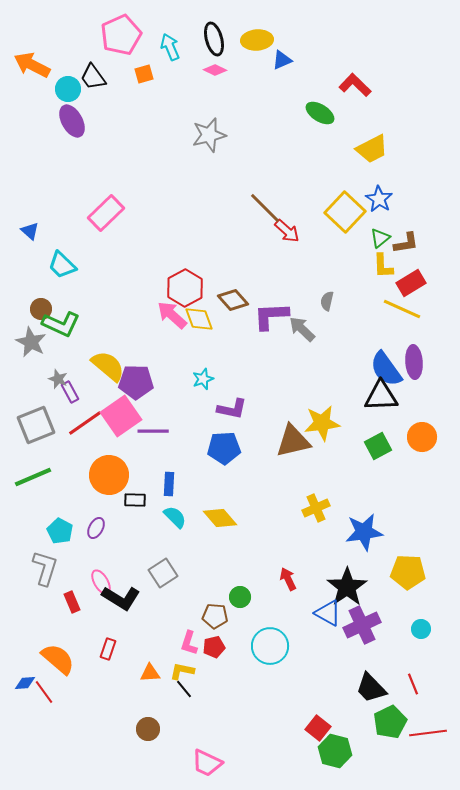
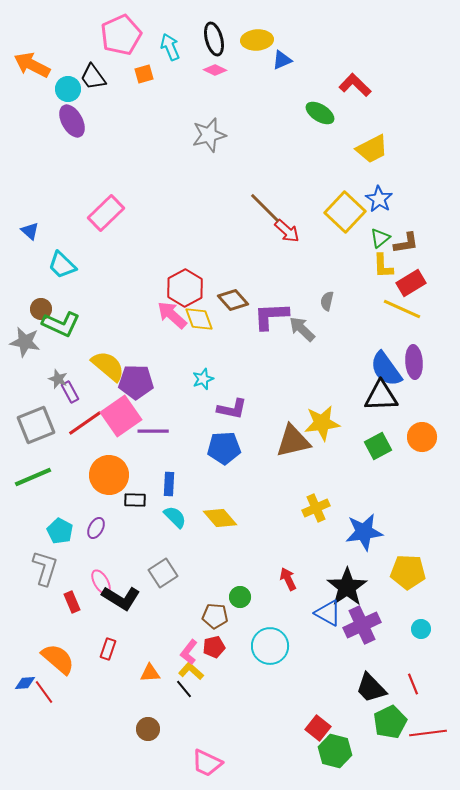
gray star at (31, 342): moved 6 px left; rotated 16 degrees counterclockwise
pink L-shape at (189, 643): moved 9 px down; rotated 20 degrees clockwise
yellow L-shape at (182, 671): moved 9 px right; rotated 30 degrees clockwise
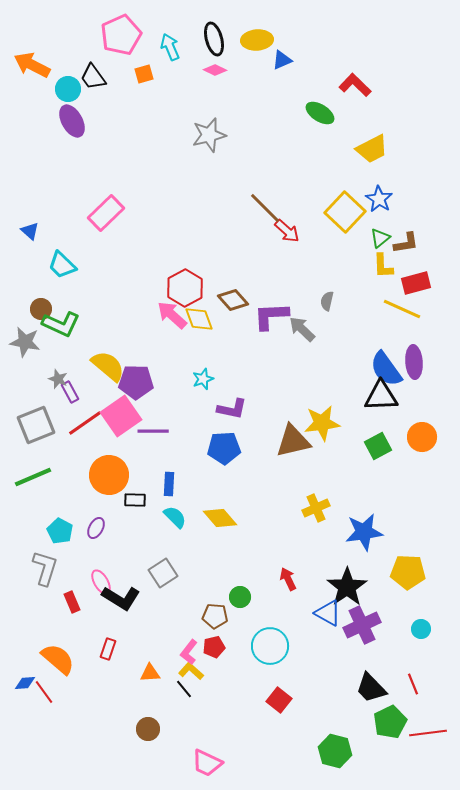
red rectangle at (411, 283): moved 5 px right; rotated 16 degrees clockwise
red square at (318, 728): moved 39 px left, 28 px up
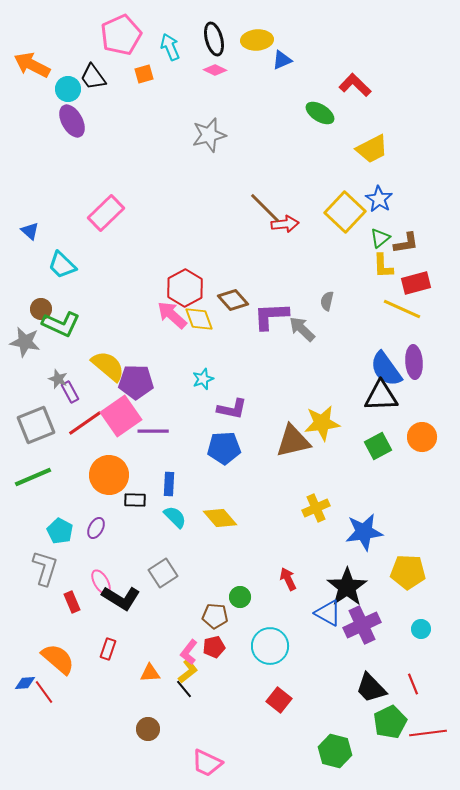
red arrow at (287, 231): moved 2 px left, 7 px up; rotated 48 degrees counterclockwise
yellow L-shape at (191, 671): moved 3 px left; rotated 100 degrees clockwise
